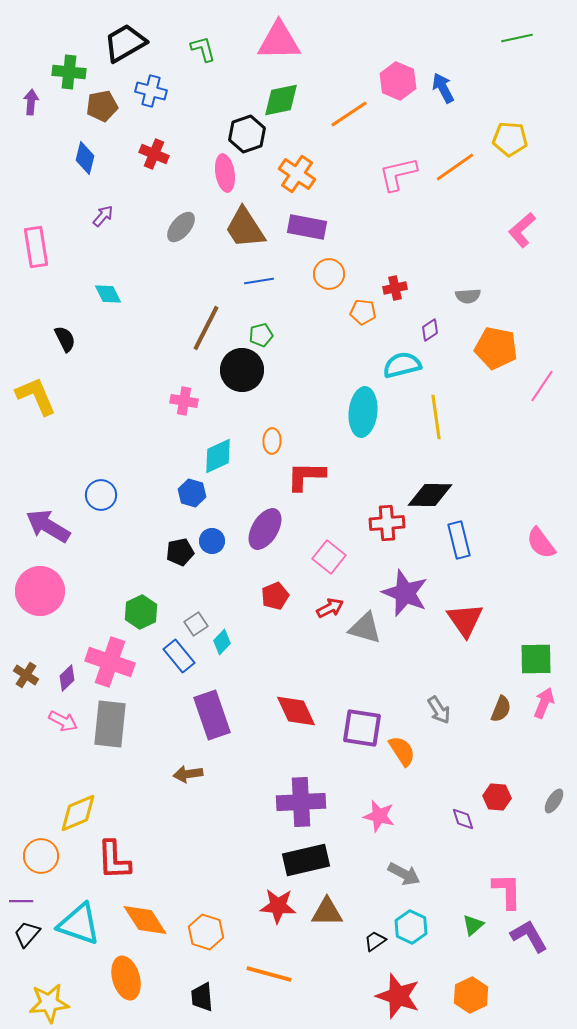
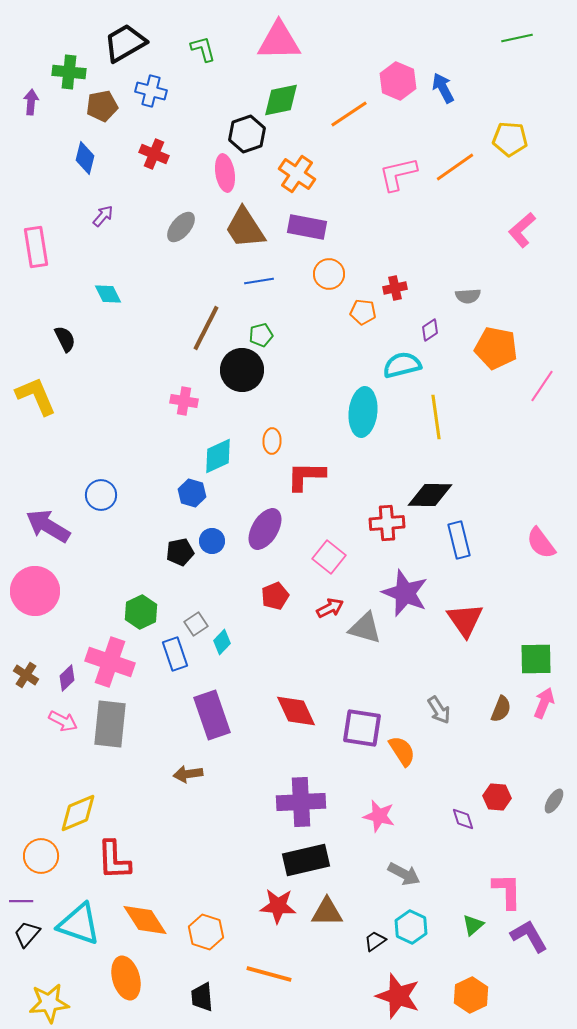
pink circle at (40, 591): moved 5 px left
blue rectangle at (179, 656): moved 4 px left, 2 px up; rotated 20 degrees clockwise
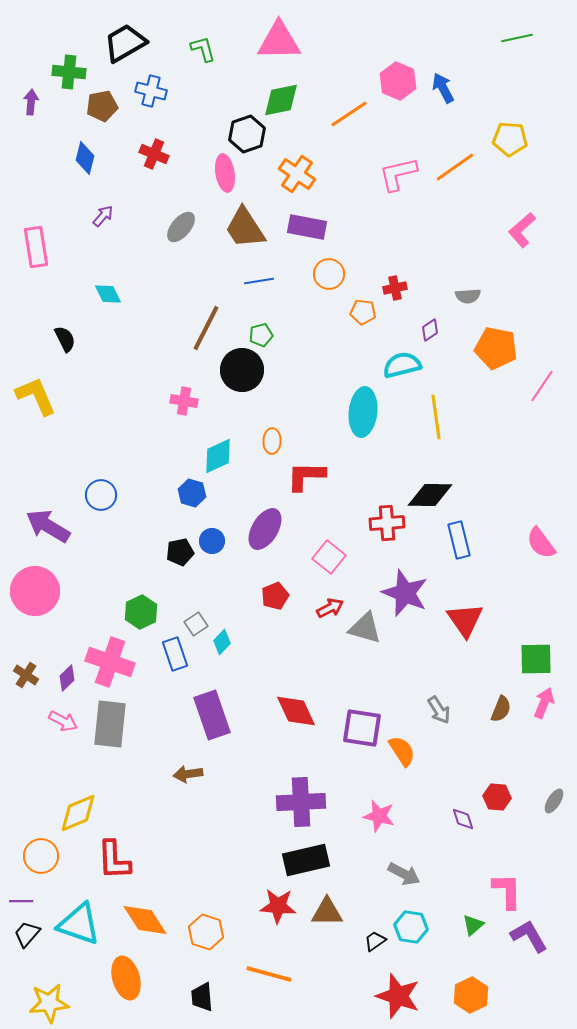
cyan hexagon at (411, 927): rotated 16 degrees counterclockwise
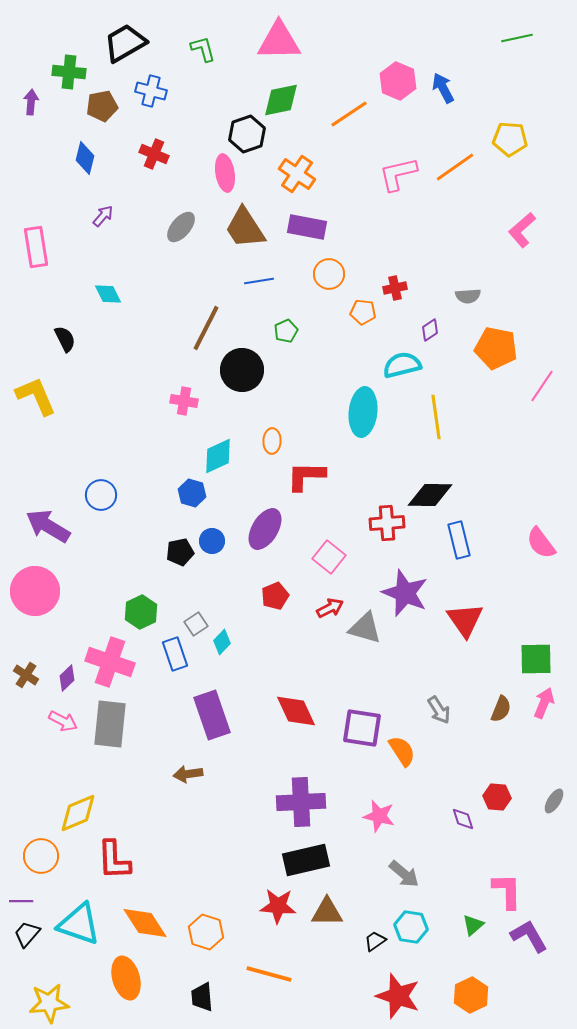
green pentagon at (261, 335): moved 25 px right, 4 px up; rotated 10 degrees counterclockwise
gray arrow at (404, 874): rotated 12 degrees clockwise
orange diamond at (145, 920): moved 3 px down
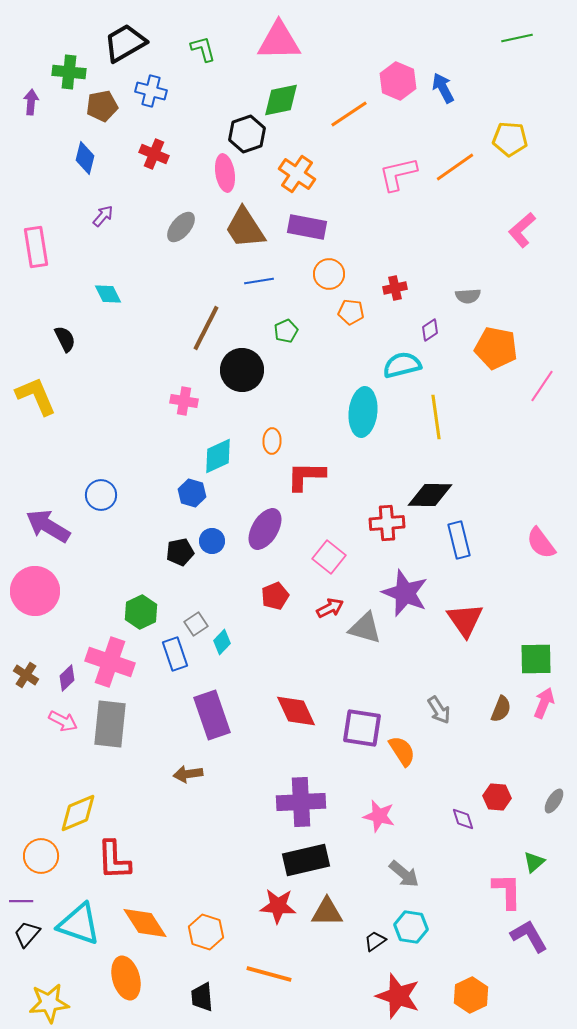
orange pentagon at (363, 312): moved 12 px left
green triangle at (473, 925): moved 61 px right, 63 px up
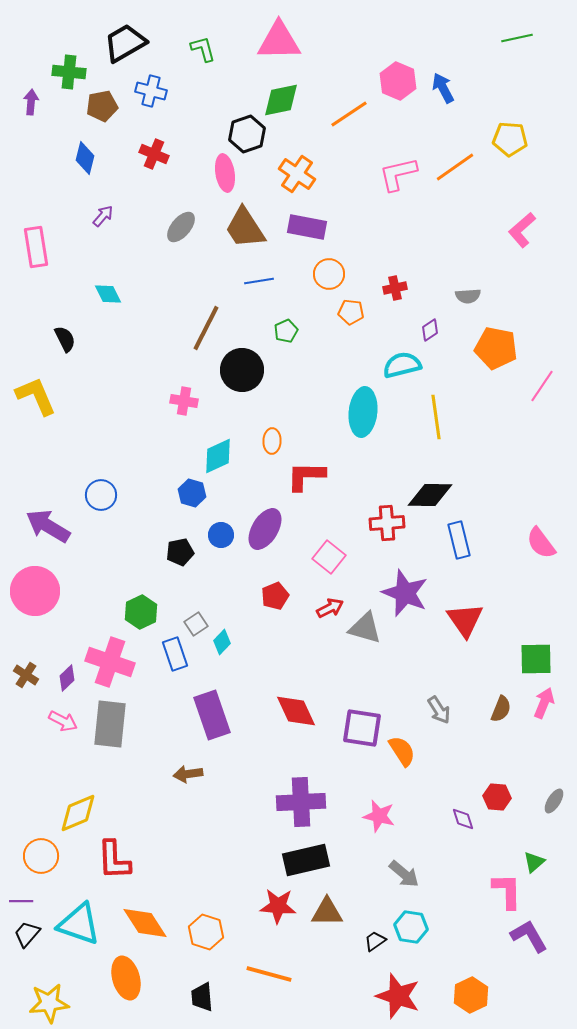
blue circle at (212, 541): moved 9 px right, 6 px up
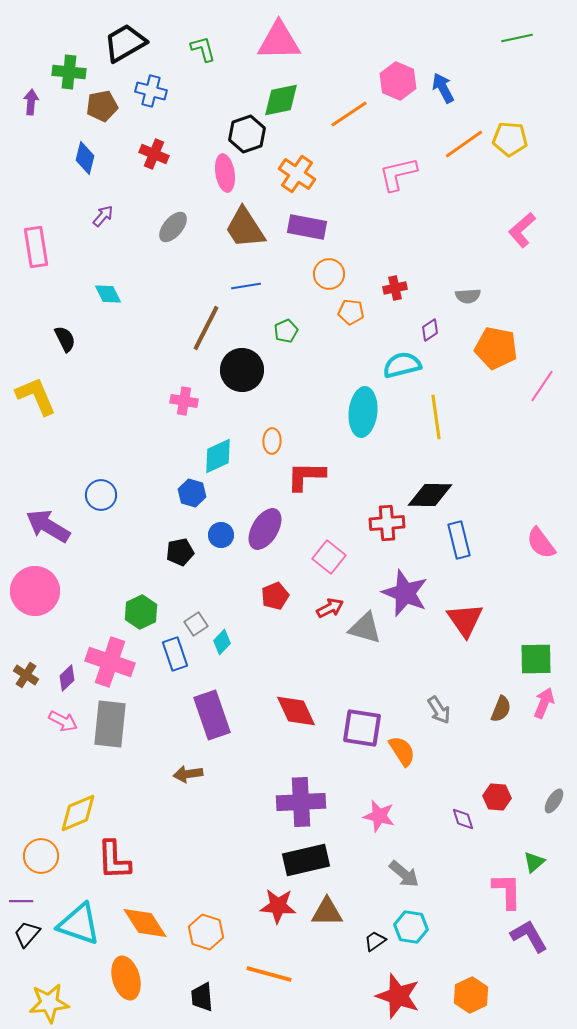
orange line at (455, 167): moved 9 px right, 23 px up
gray ellipse at (181, 227): moved 8 px left
blue line at (259, 281): moved 13 px left, 5 px down
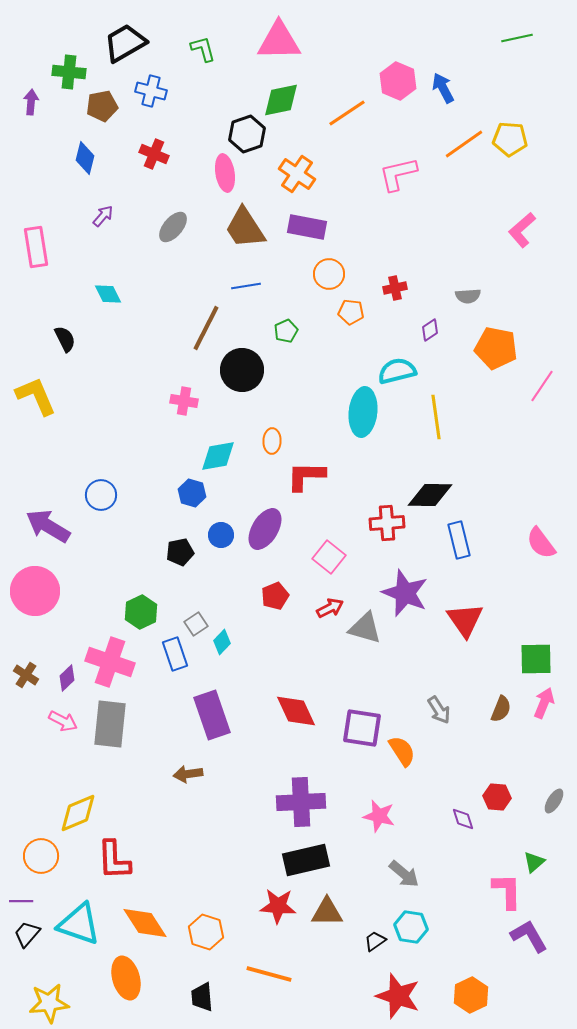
orange line at (349, 114): moved 2 px left, 1 px up
cyan semicircle at (402, 365): moved 5 px left, 6 px down
cyan diamond at (218, 456): rotated 15 degrees clockwise
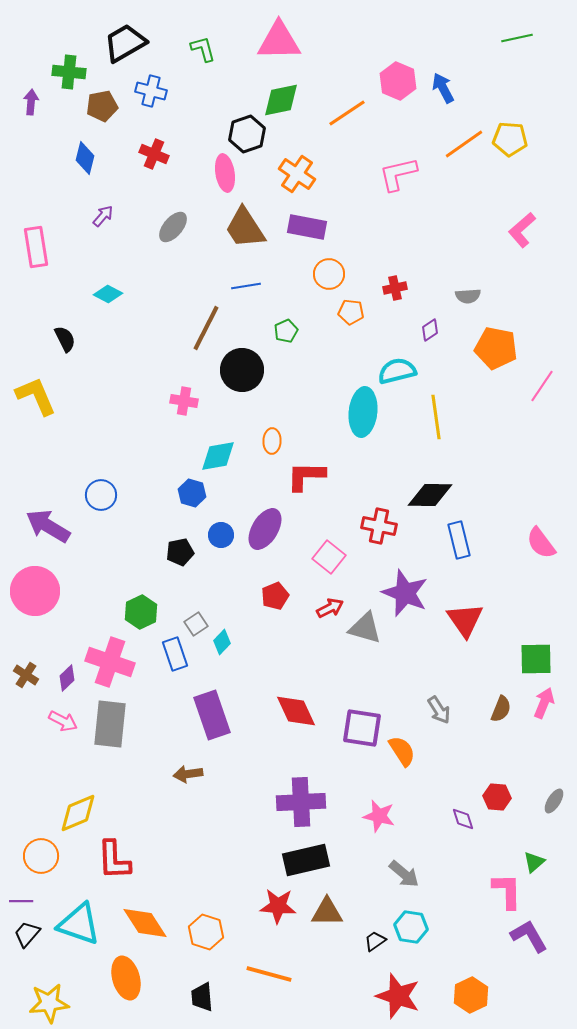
cyan diamond at (108, 294): rotated 36 degrees counterclockwise
red cross at (387, 523): moved 8 px left, 3 px down; rotated 16 degrees clockwise
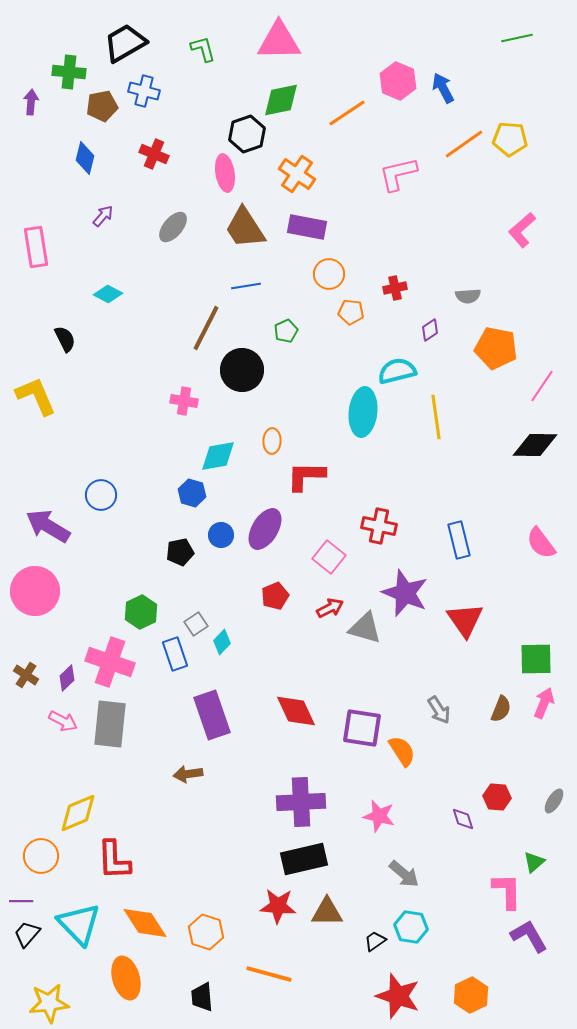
blue cross at (151, 91): moved 7 px left
black diamond at (430, 495): moved 105 px right, 50 px up
black rectangle at (306, 860): moved 2 px left, 1 px up
cyan triangle at (79, 924): rotated 27 degrees clockwise
